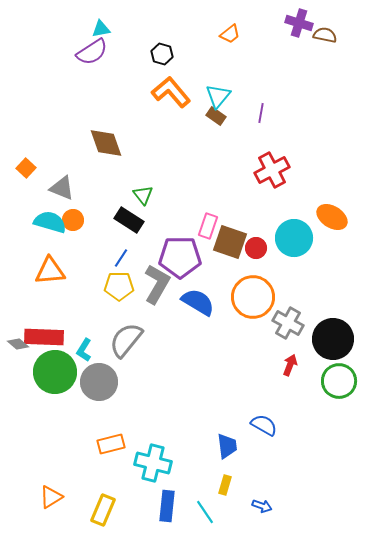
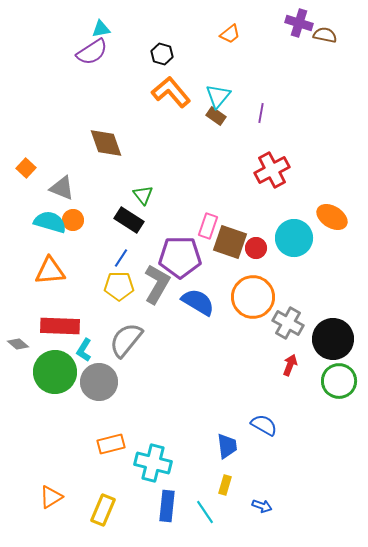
red rectangle at (44, 337): moved 16 px right, 11 px up
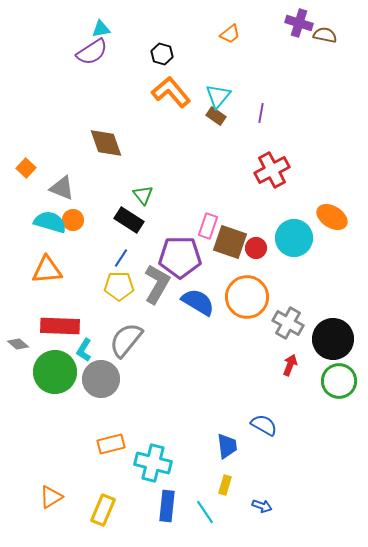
orange triangle at (50, 271): moved 3 px left, 1 px up
orange circle at (253, 297): moved 6 px left
gray circle at (99, 382): moved 2 px right, 3 px up
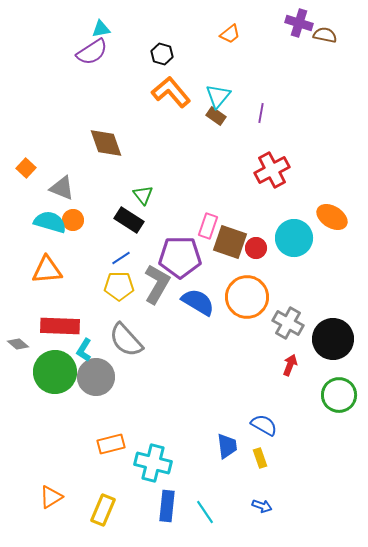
blue line at (121, 258): rotated 24 degrees clockwise
gray semicircle at (126, 340): rotated 81 degrees counterclockwise
gray circle at (101, 379): moved 5 px left, 2 px up
green circle at (339, 381): moved 14 px down
yellow rectangle at (225, 485): moved 35 px right, 27 px up; rotated 36 degrees counterclockwise
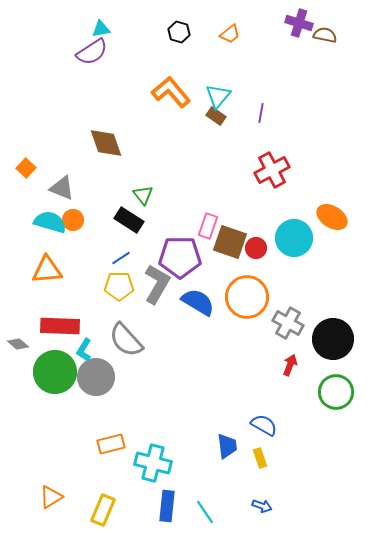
black hexagon at (162, 54): moved 17 px right, 22 px up
green circle at (339, 395): moved 3 px left, 3 px up
